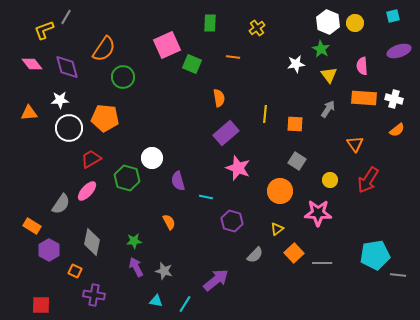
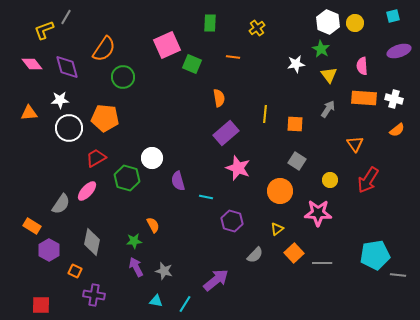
red trapezoid at (91, 159): moved 5 px right, 1 px up
orange semicircle at (169, 222): moved 16 px left, 3 px down
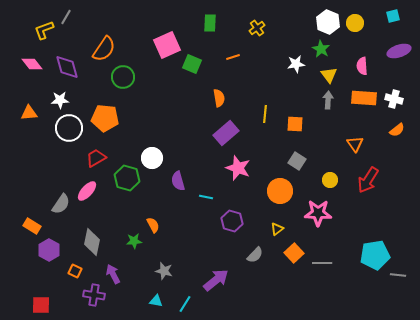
orange line at (233, 57): rotated 24 degrees counterclockwise
gray arrow at (328, 109): moved 9 px up; rotated 30 degrees counterclockwise
purple arrow at (136, 267): moved 23 px left, 7 px down
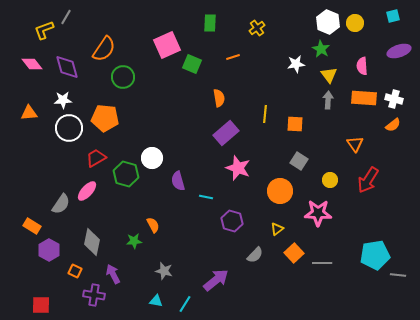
white star at (60, 100): moved 3 px right
orange semicircle at (397, 130): moved 4 px left, 5 px up
gray square at (297, 161): moved 2 px right
green hexagon at (127, 178): moved 1 px left, 4 px up
